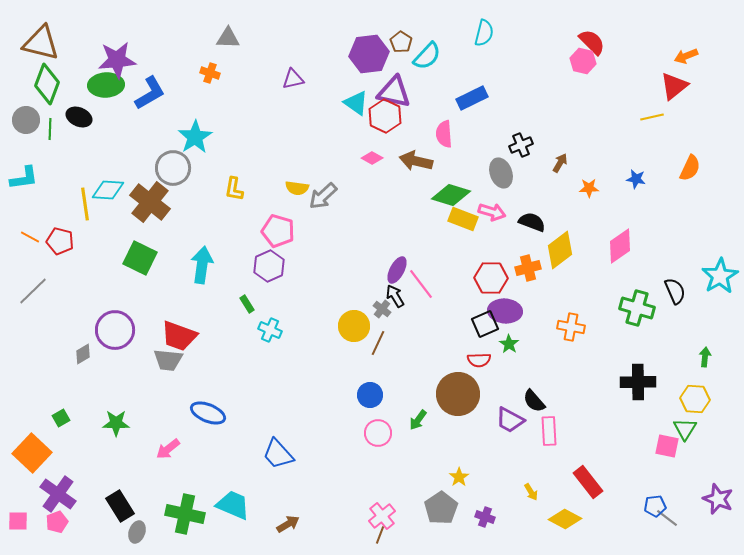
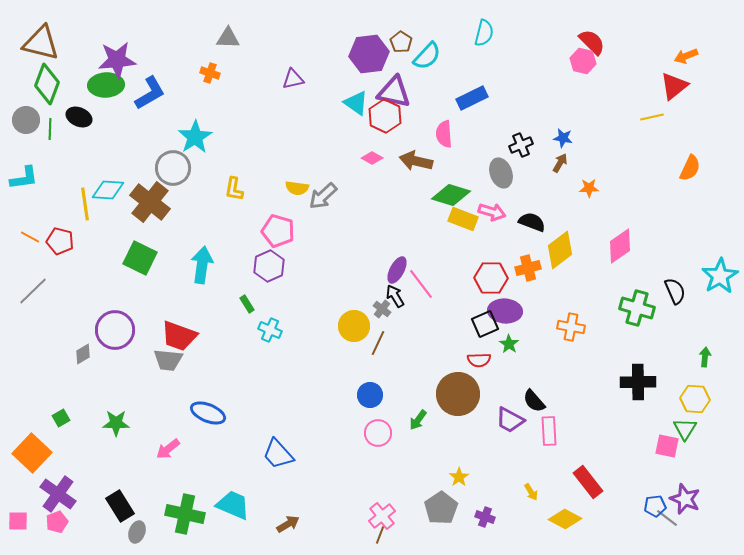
blue star at (636, 179): moved 73 px left, 41 px up
purple star at (718, 499): moved 33 px left
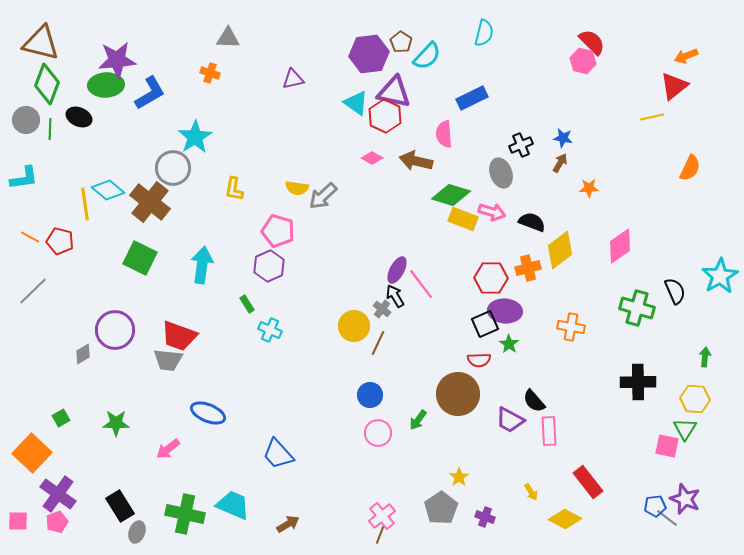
cyan diamond at (108, 190): rotated 36 degrees clockwise
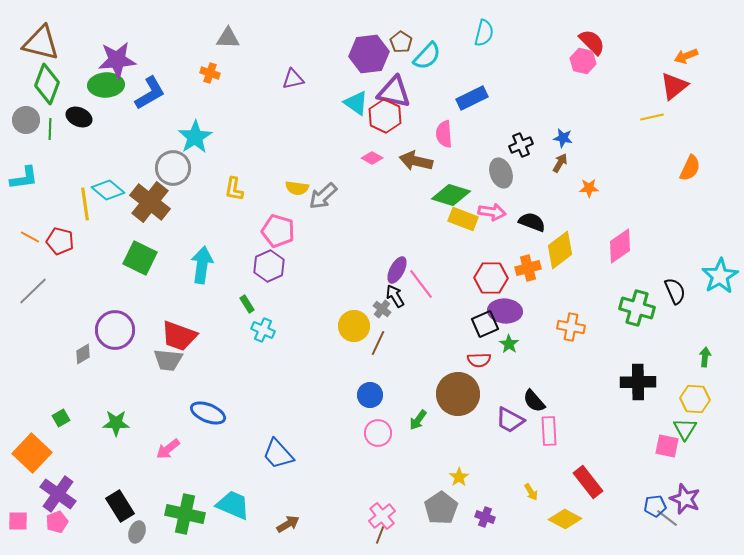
pink arrow at (492, 212): rotated 8 degrees counterclockwise
cyan cross at (270, 330): moved 7 px left
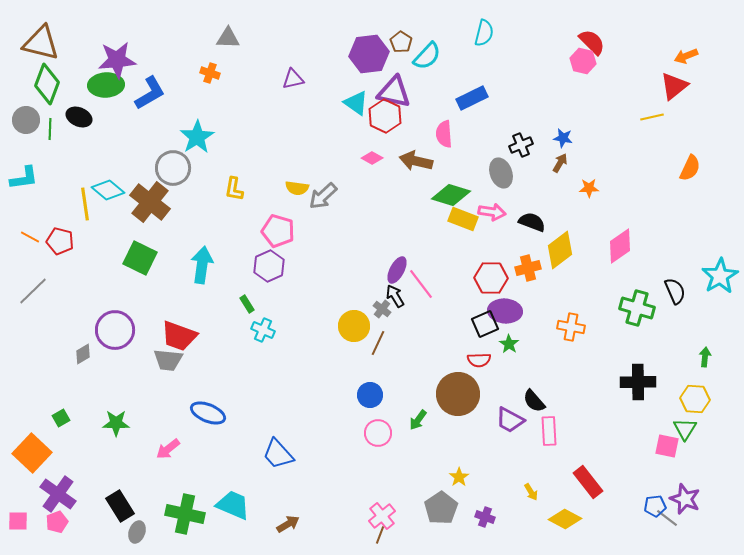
cyan star at (195, 137): moved 2 px right
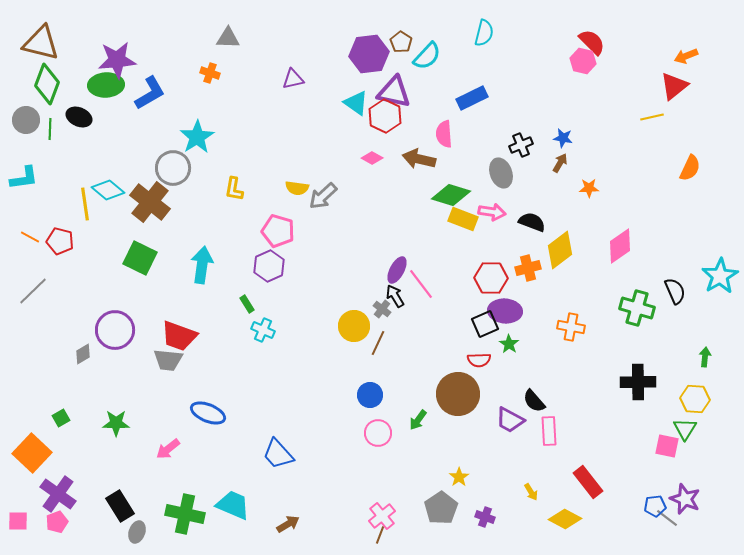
brown arrow at (416, 161): moved 3 px right, 2 px up
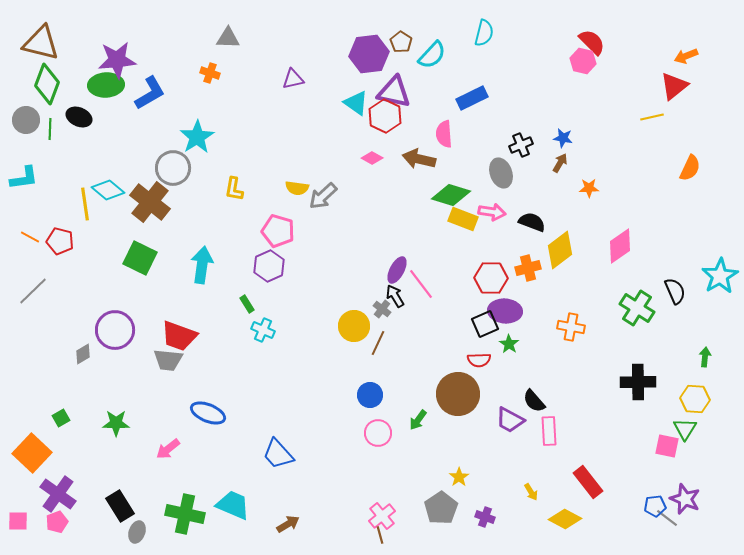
cyan semicircle at (427, 56): moved 5 px right, 1 px up
green cross at (637, 308): rotated 16 degrees clockwise
brown line at (380, 535): rotated 36 degrees counterclockwise
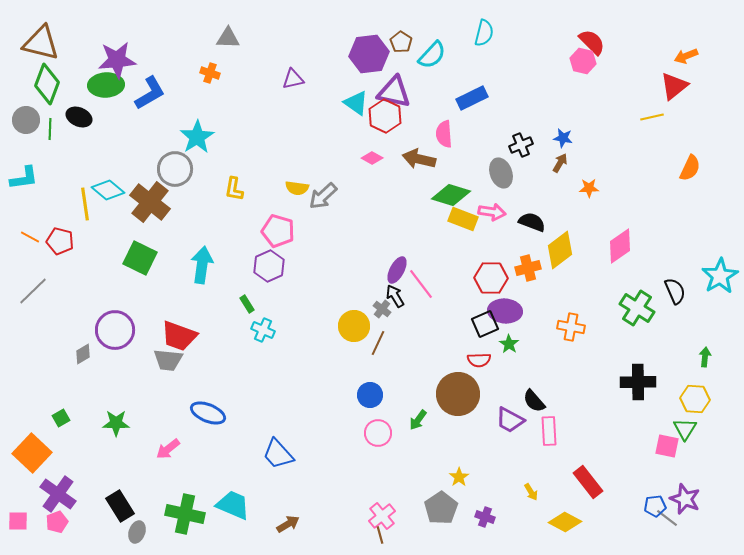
gray circle at (173, 168): moved 2 px right, 1 px down
yellow diamond at (565, 519): moved 3 px down
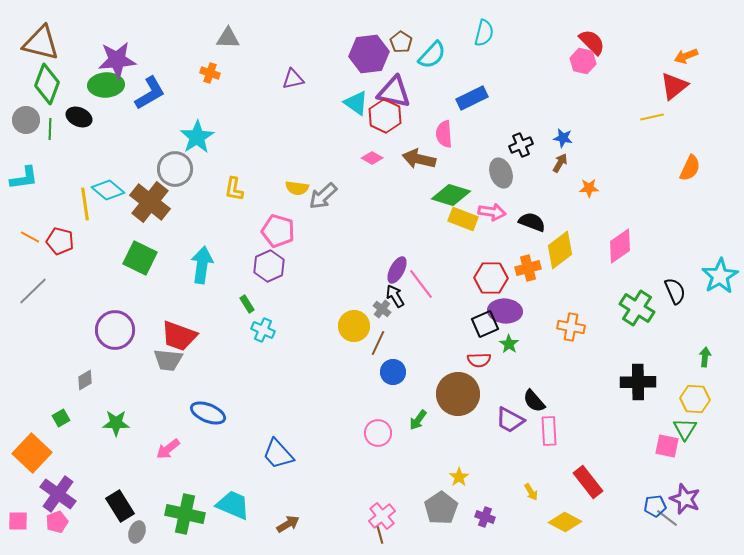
gray diamond at (83, 354): moved 2 px right, 26 px down
blue circle at (370, 395): moved 23 px right, 23 px up
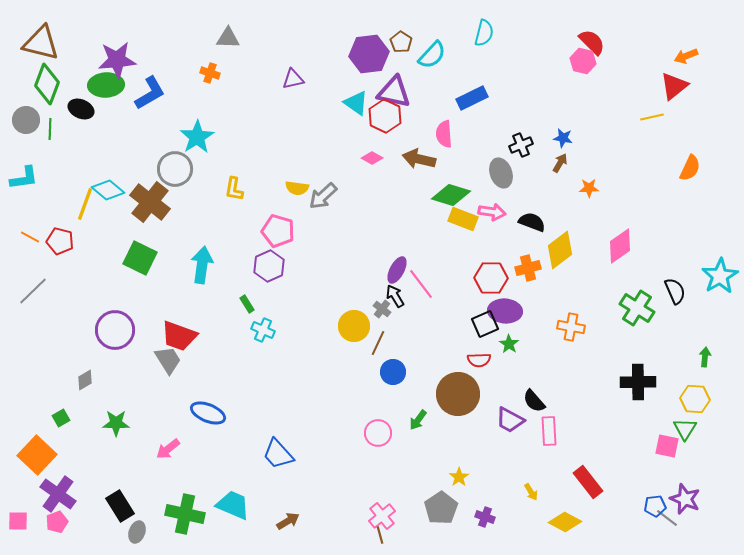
black ellipse at (79, 117): moved 2 px right, 8 px up
yellow line at (85, 204): rotated 28 degrees clockwise
gray trapezoid at (168, 360): rotated 128 degrees counterclockwise
orange square at (32, 453): moved 5 px right, 2 px down
brown arrow at (288, 524): moved 3 px up
